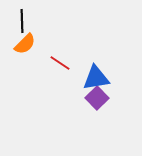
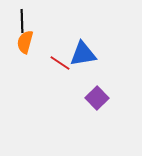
orange semicircle: moved 2 px up; rotated 150 degrees clockwise
blue triangle: moved 13 px left, 24 px up
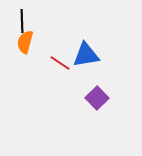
blue triangle: moved 3 px right, 1 px down
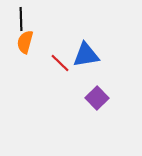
black line: moved 1 px left, 2 px up
red line: rotated 10 degrees clockwise
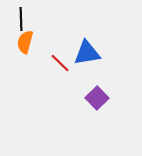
blue triangle: moved 1 px right, 2 px up
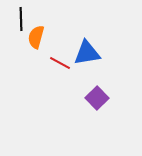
orange semicircle: moved 11 px right, 5 px up
red line: rotated 15 degrees counterclockwise
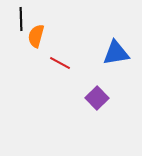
orange semicircle: moved 1 px up
blue triangle: moved 29 px right
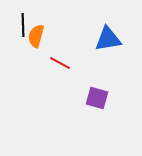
black line: moved 2 px right, 6 px down
blue triangle: moved 8 px left, 14 px up
purple square: rotated 30 degrees counterclockwise
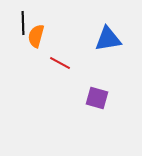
black line: moved 2 px up
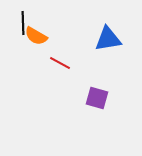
orange semicircle: rotated 75 degrees counterclockwise
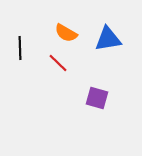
black line: moved 3 px left, 25 px down
orange semicircle: moved 30 px right, 3 px up
red line: moved 2 px left; rotated 15 degrees clockwise
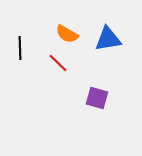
orange semicircle: moved 1 px right, 1 px down
